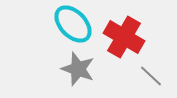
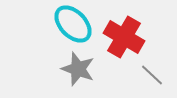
gray line: moved 1 px right, 1 px up
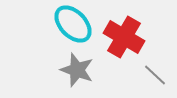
gray star: moved 1 px left, 1 px down
gray line: moved 3 px right
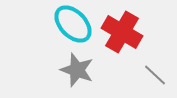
red cross: moved 2 px left, 5 px up
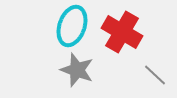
cyan ellipse: moved 1 px left, 2 px down; rotated 63 degrees clockwise
